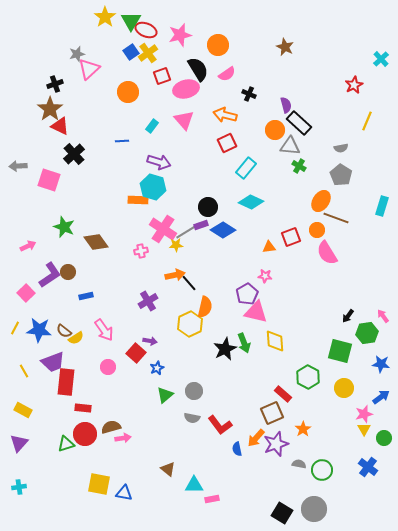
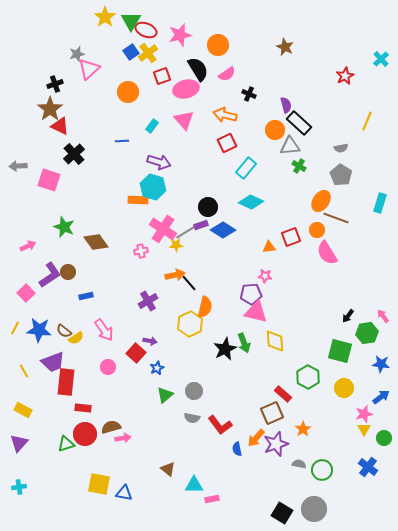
red star at (354, 85): moved 9 px left, 9 px up
gray triangle at (290, 146): rotated 10 degrees counterclockwise
cyan rectangle at (382, 206): moved 2 px left, 3 px up
purple pentagon at (247, 294): moved 4 px right; rotated 25 degrees clockwise
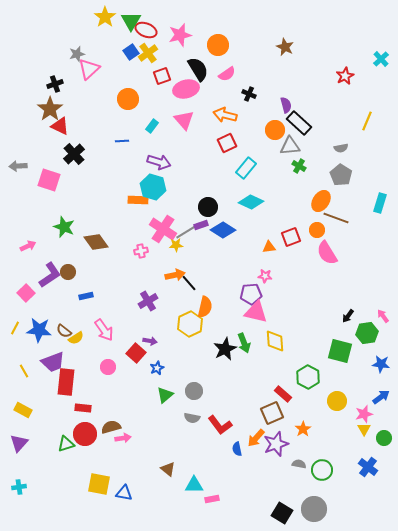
orange circle at (128, 92): moved 7 px down
yellow circle at (344, 388): moved 7 px left, 13 px down
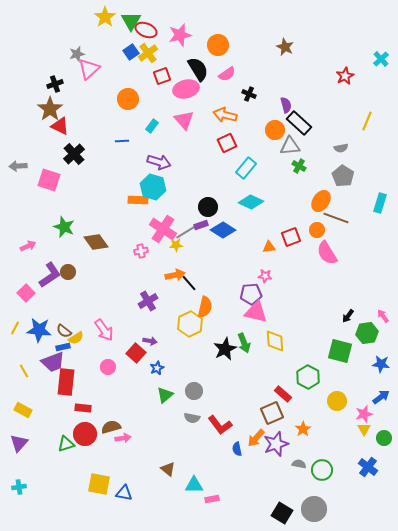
gray pentagon at (341, 175): moved 2 px right, 1 px down
blue rectangle at (86, 296): moved 23 px left, 51 px down
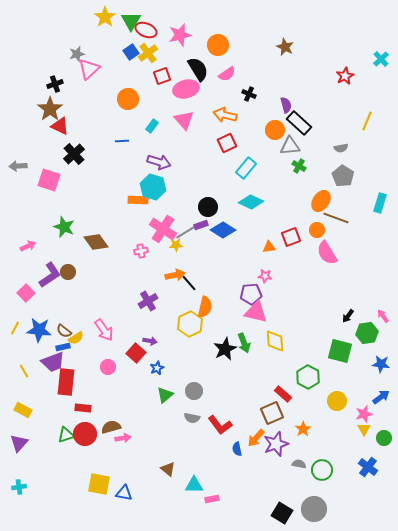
green triangle at (66, 444): moved 9 px up
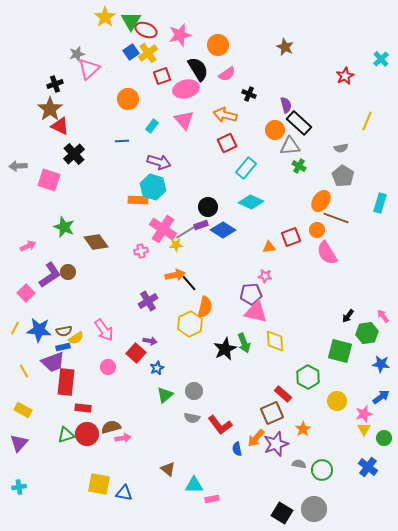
brown semicircle at (64, 331): rotated 49 degrees counterclockwise
red circle at (85, 434): moved 2 px right
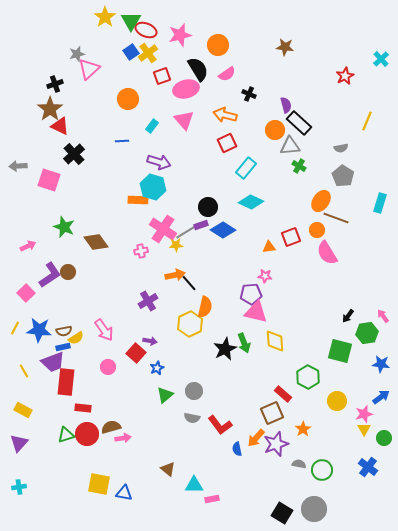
brown star at (285, 47): rotated 18 degrees counterclockwise
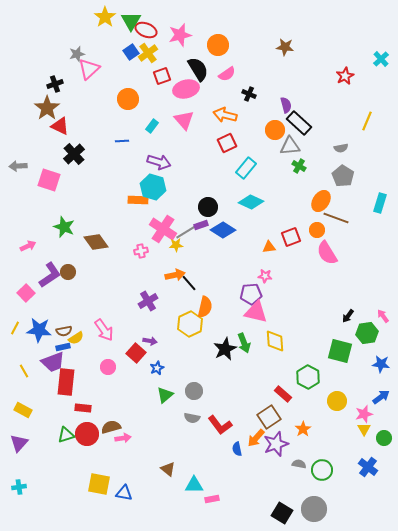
brown star at (50, 109): moved 3 px left, 1 px up
brown square at (272, 413): moved 3 px left, 4 px down; rotated 10 degrees counterclockwise
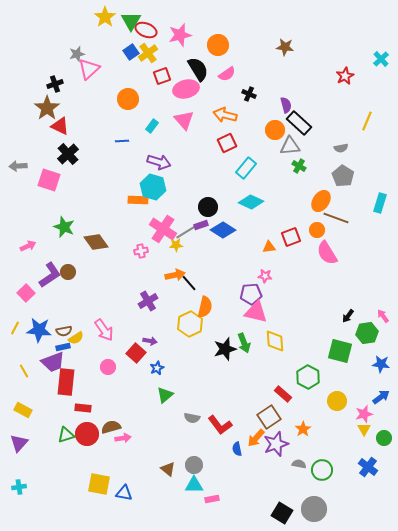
black cross at (74, 154): moved 6 px left
black star at (225, 349): rotated 10 degrees clockwise
gray circle at (194, 391): moved 74 px down
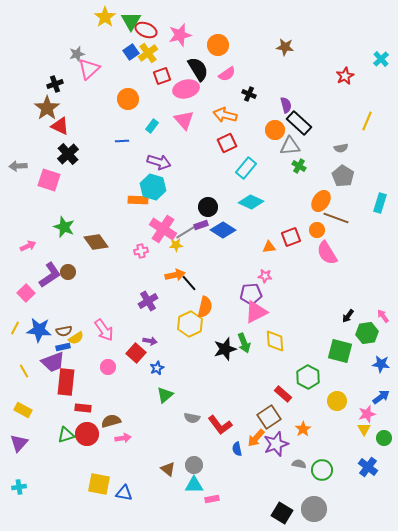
pink triangle at (256, 312): rotated 40 degrees counterclockwise
pink star at (364, 414): moved 3 px right
brown semicircle at (111, 427): moved 6 px up
